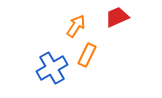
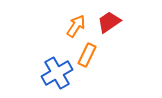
red trapezoid: moved 8 px left, 5 px down; rotated 10 degrees counterclockwise
blue cross: moved 5 px right, 5 px down
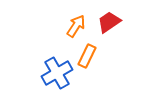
orange rectangle: moved 1 px down
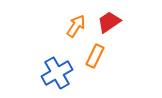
orange rectangle: moved 8 px right
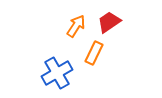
orange rectangle: moved 1 px left, 3 px up
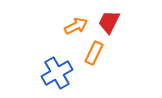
red trapezoid: rotated 30 degrees counterclockwise
orange arrow: rotated 30 degrees clockwise
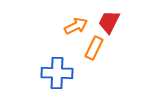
orange rectangle: moved 5 px up
blue cross: rotated 32 degrees clockwise
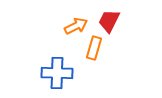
red trapezoid: moved 1 px up
orange rectangle: rotated 10 degrees counterclockwise
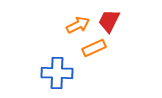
orange arrow: moved 2 px right, 1 px up
orange rectangle: rotated 50 degrees clockwise
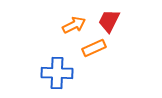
orange arrow: moved 4 px left
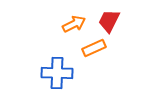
orange arrow: moved 1 px up
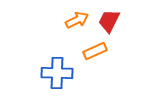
orange arrow: moved 3 px right, 4 px up
orange rectangle: moved 1 px right, 3 px down
